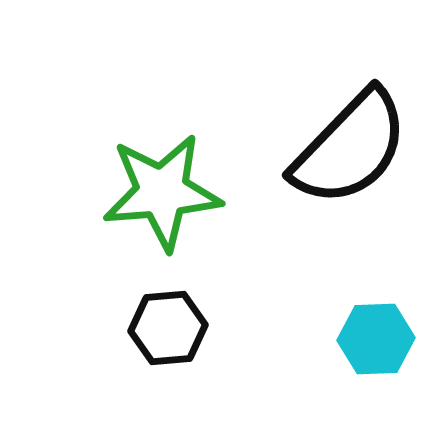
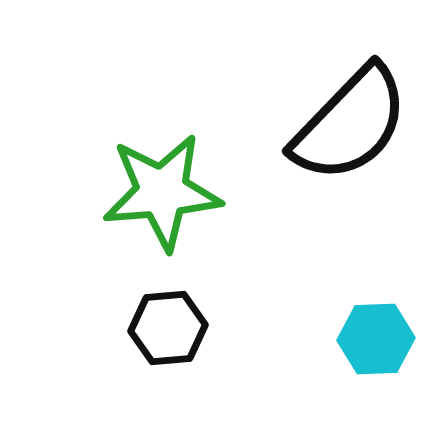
black semicircle: moved 24 px up
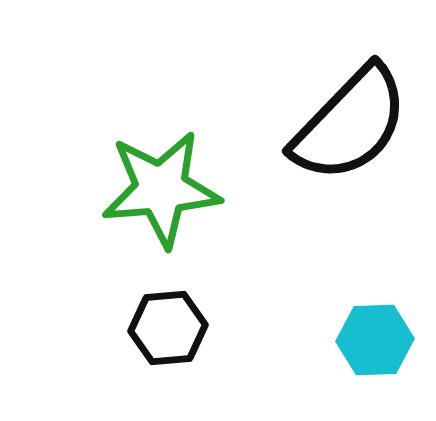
green star: moved 1 px left, 3 px up
cyan hexagon: moved 1 px left, 1 px down
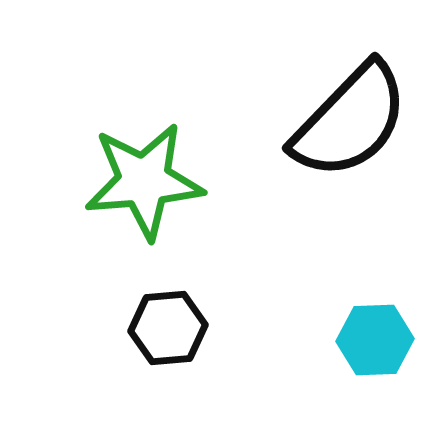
black semicircle: moved 3 px up
green star: moved 17 px left, 8 px up
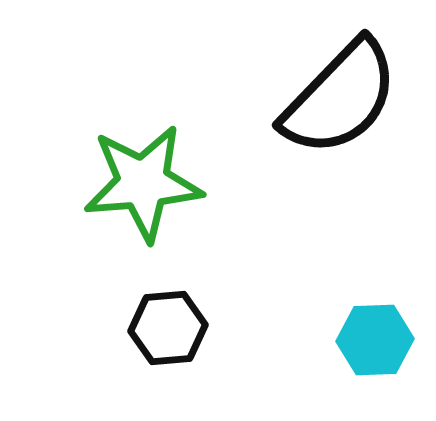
black semicircle: moved 10 px left, 23 px up
green star: moved 1 px left, 2 px down
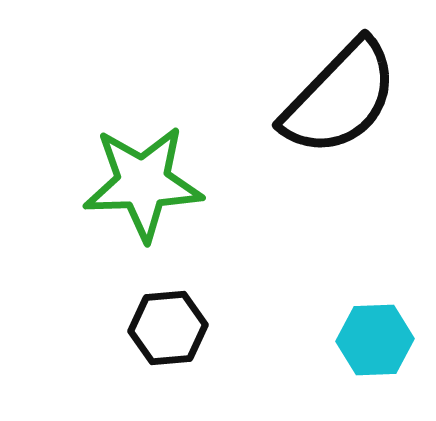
green star: rotated 3 degrees clockwise
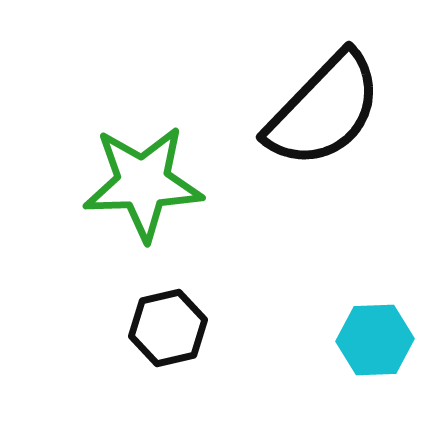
black semicircle: moved 16 px left, 12 px down
black hexagon: rotated 8 degrees counterclockwise
